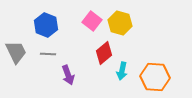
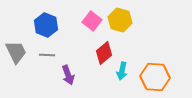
yellow hexagon: moved 3 px up
gray line: moved 1 px left, 1 px down
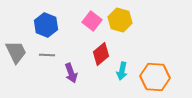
red diamond: moved 3 px left, 1 px down
purple arrow: moved 3 px right, 2 px up
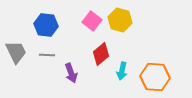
blue hexagon: rotated 15 degrees counterclockwise
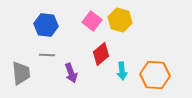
gray trapezoid: moved 5 px right, 21 px down; rotated 20 degrees clockwise
cyan arrow: rotated 18 degrees counterclockwise
orange hexagon: moved 2 px up
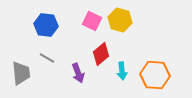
pink square: rotated 12 degrees counterclockwise
gray line: moved 3 px down; rotated 28 degrees clockwise
purple arrow: moved 7 px right
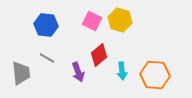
red diamond: moved 2 px left, 1 px down
purple arrow: moved 1 px up
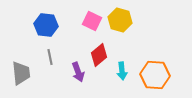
gray line: moved 3 px right, 1 px up; rotated 49 degrees clockwise
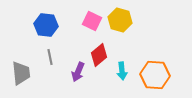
purple arrow: rotated 42 degrees clockwise
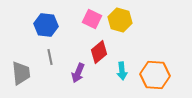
pink square: moved 2 px up
red diamond: moved 3 px up
purple arrow: moved 1 px down
